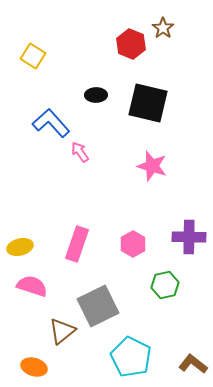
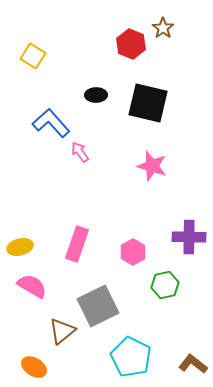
pink hexagon: moved 8 px down
pink semicircle: rotated 12 degrees clockwise
orange ellipse: rotated 15 degrees clockwise
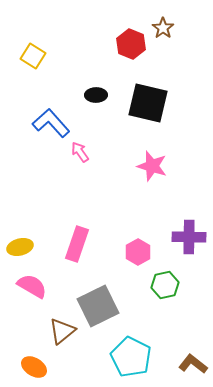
pink hexagon: moved 5 px right
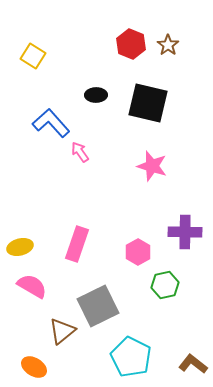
brown star: moved 5 px right, 17 px down
purple cross: moved 4 px left, 5 px up
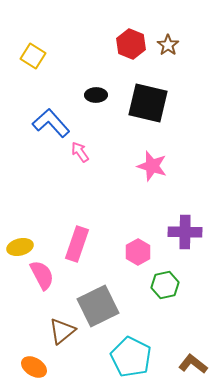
pink semicircle: moved 10 px right, 11 px up; rotated 32 degrees clockwise
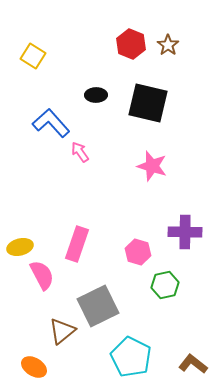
pink hexagon: rotated 15 degrees counterclockwise
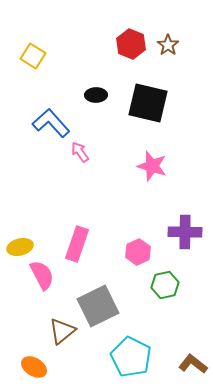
pink hexagon: rotated 20 degrees clockwise
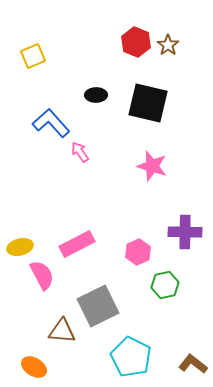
red hexagon: moved 5 px right, 2 px up
yellow square: rotated 35 degrees clockwise
pink rectangle: rotated 44 degrees clockwise
brown triangle: rotated 44 degrees clockwise
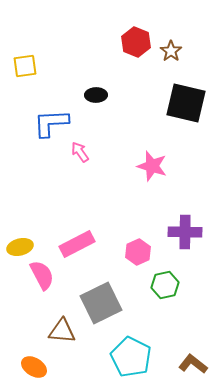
brown star: moved 3 px right, 6 px down
yellow square: moved 8 px left, 10 px down; rotated 15 degrees clockwise
black square: moved 38 px right
blue L-shape: rotated 51 degrees counterclockwise
gray square: moved 3 px right, 3 px up
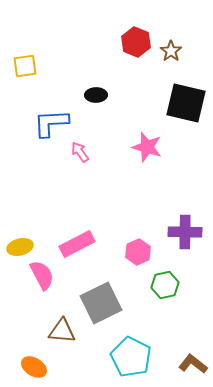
pink star: moved 5 px left, 19 px up
